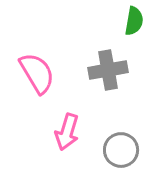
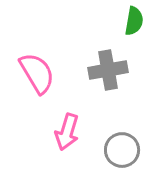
gray circle: moved 1 px right
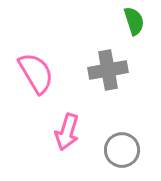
green semicircle: rotated 28 degrees counterclockwise
pink semicircle: moved 1 px left
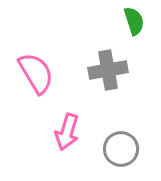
gray circle: moved 1 px left, 1 px up
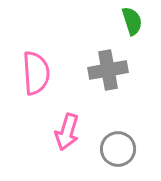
green semicircle: moved 2 px left
pink semicircle: rotated 27 degrees clockwise
gray circle: moved 3 px left
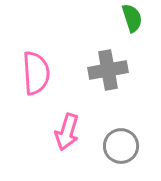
green semicircle: moved 3 px up
gray circle: moved 3 px right, 3 px up
